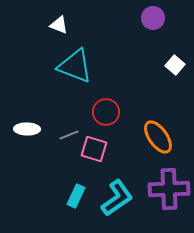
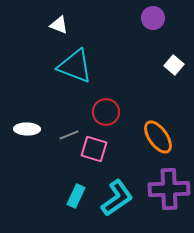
white square: moved 1 px left
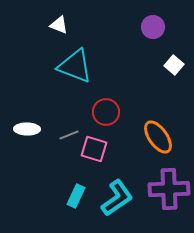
purple circle: moved 9 px down
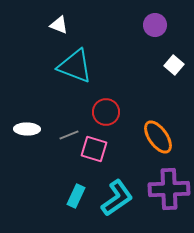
purple circle: moved 2 px right, 2 px up
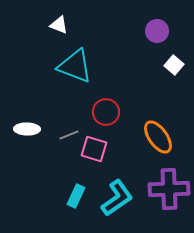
purple circle: moved 2 px right, 6 px down
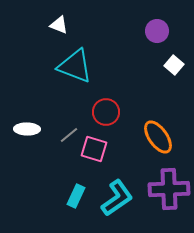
gray line: rotated 18 degrees counterclockwise
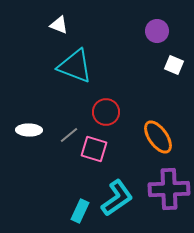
white square: rotated 18 degrees counterclockwise
white ellipse: moved 2 px right, 1 px down
cyan rectangle: moved 4 px right, 15 px down
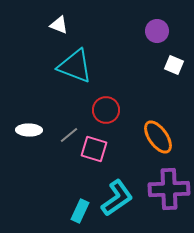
red circle: moved 2 px up
